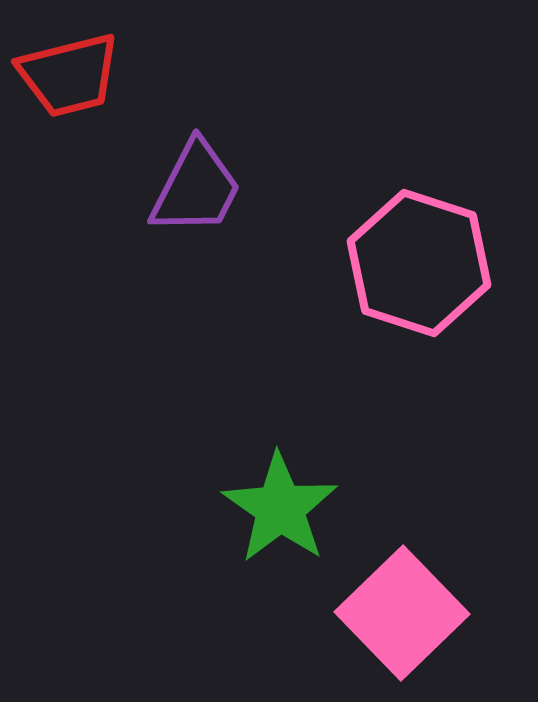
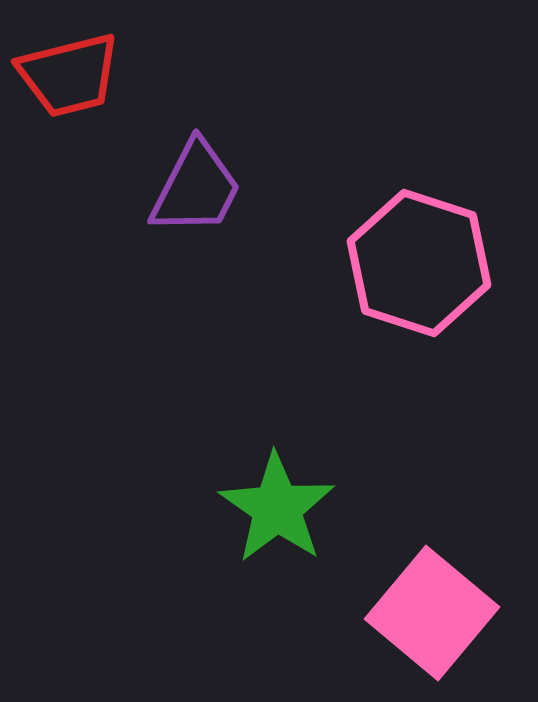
green star: moved 3 px left
pink square: moved 30 px right; rotated 6 degrees counterclockwise
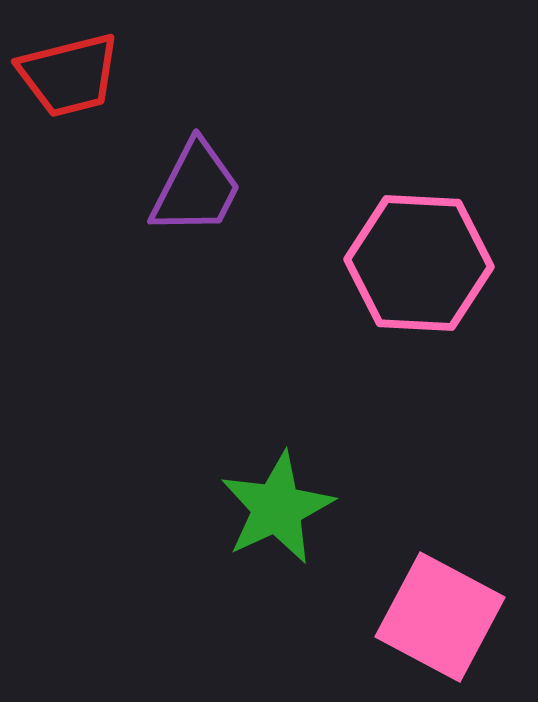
pink hexagon: rotated 15 degrees counterclockwise
green star: rotated 12 degrees clockwise
pink square: moved 8 px right, 4 px down; rotated 12 degrees counterclockwise
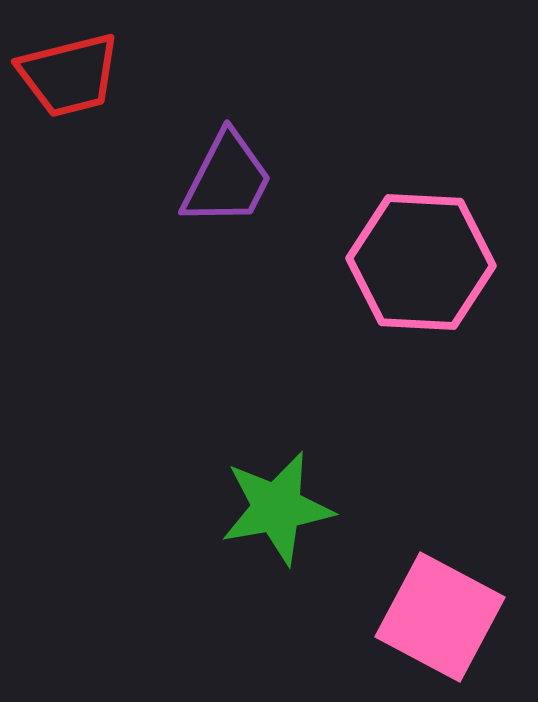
purple trapezoid: moved 31 px right, 9 px up
pink hexagon: moved 2 px right, 1 px up
green star: rotated 15 degrees clockwise
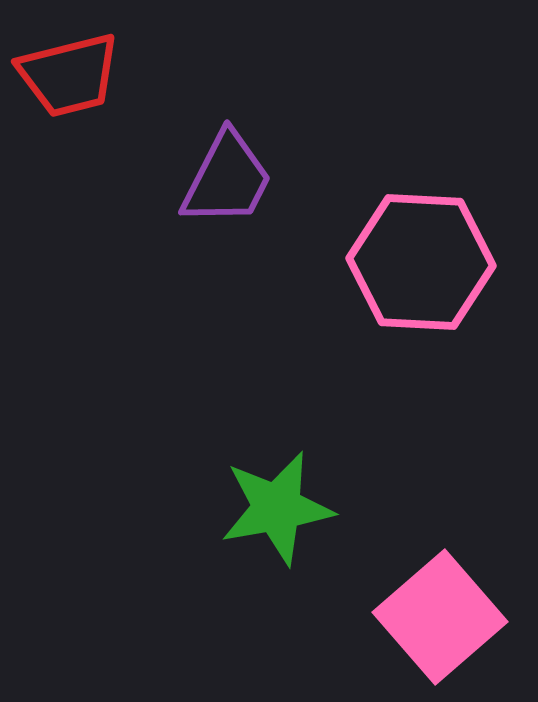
pink square: rotated 21 degrees clockwise
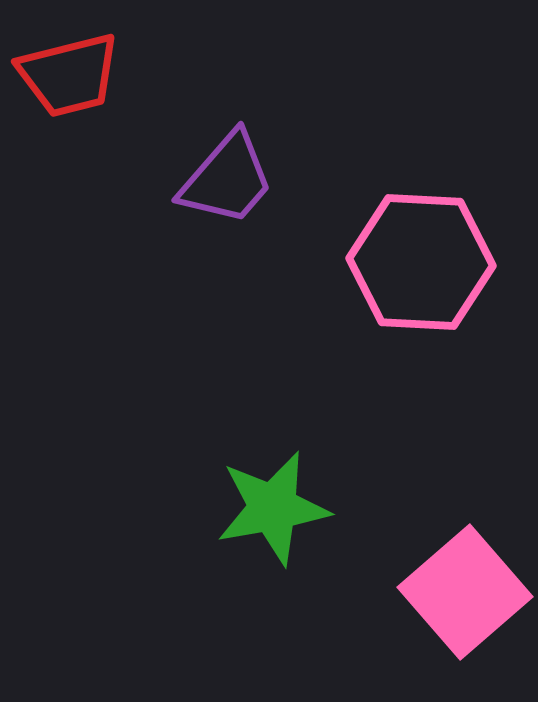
purple trapezoid: rotated 14 degrees clockwise
green star: moved 4 px left
pink square: moved 25 px right, 25 px up
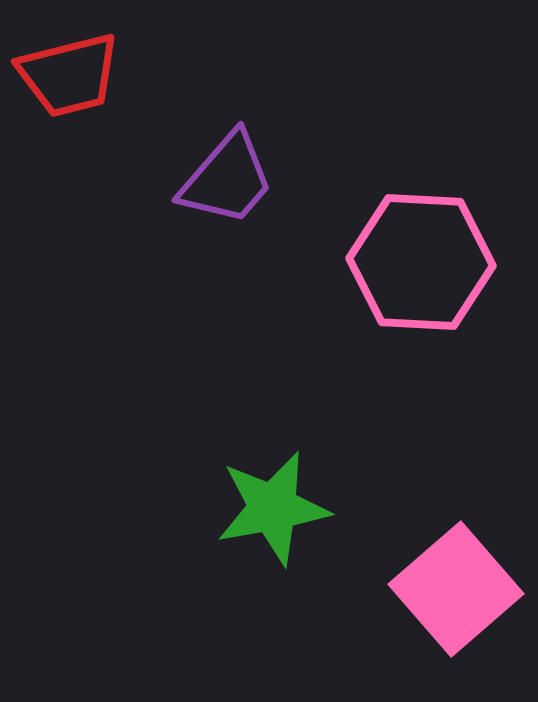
pink square: moved 9 px left, 3 px up
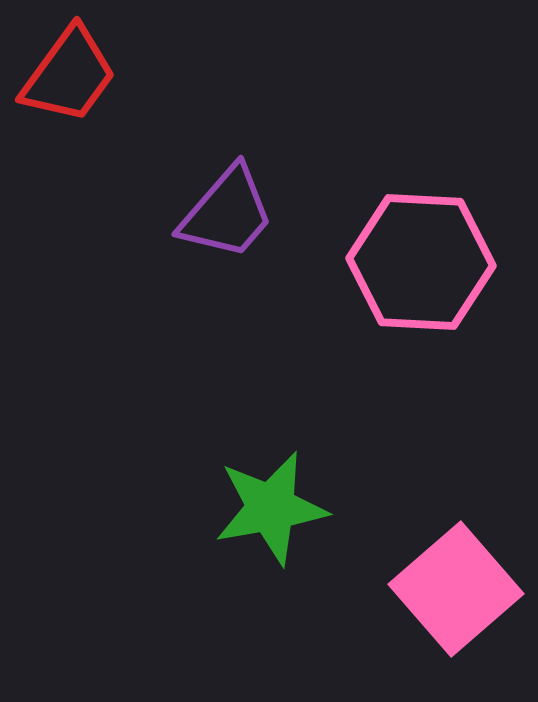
red trapezoid: rotated 40 degrees counterclockwise
purple trapezoid: moved 34 px down
green star: moved 2 px left
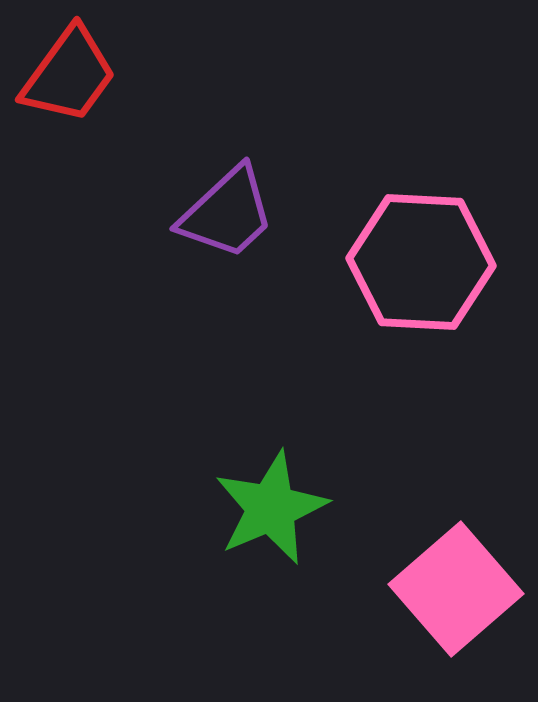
purple trapezoid: rotated 6 degrees clockwise
green star: rotated 13 degrees counterclockwise
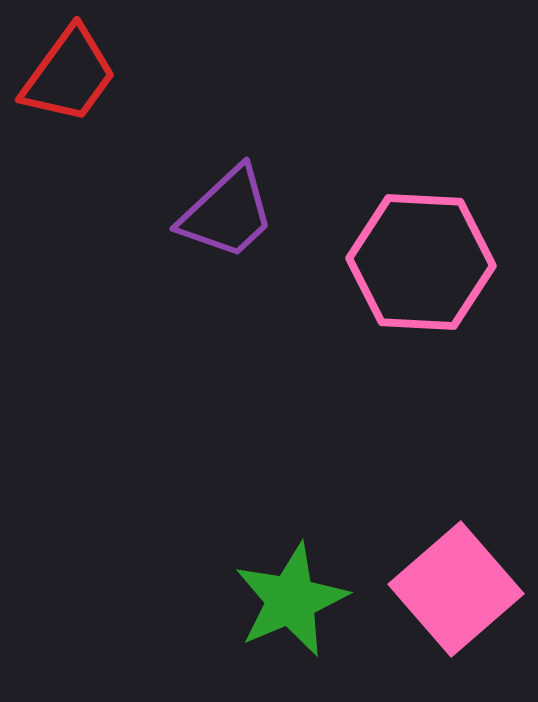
green star: moved 20 px right, 92 px down
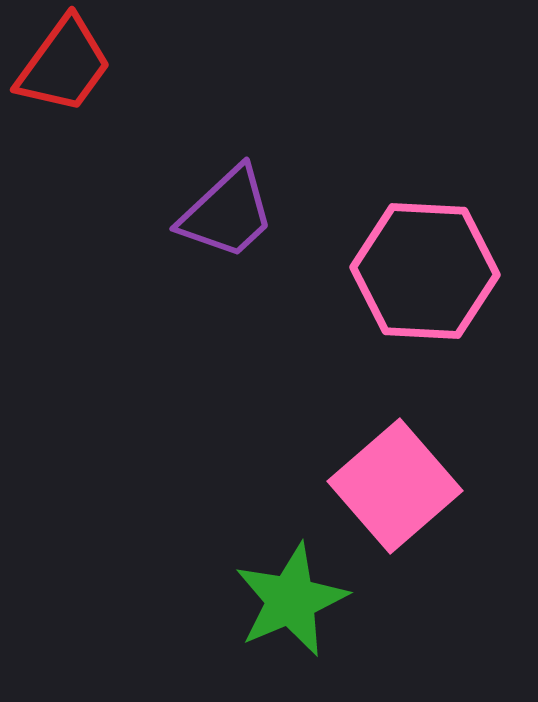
red trapezoid: moved 5 px left, 10 px up
pink hexagon: moved 4 px right, 9 px down
pink square: moved 61 px left, 103 px up
